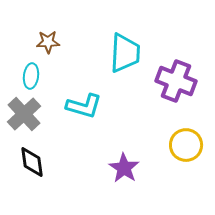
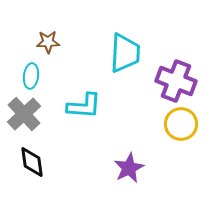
cyan L-shape: rotated 12 degrees counterclockwise
yellow circle: moved 5 px left, 21 px up
purple star: moved 5 px right; rotated 12 degrees clockwise
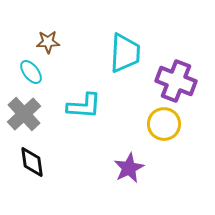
cyan ellipse: moved 4 px up; rotated 45 degrees counterclockwise
yellow circle: moved 17 px left
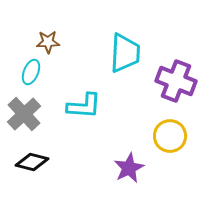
cyan ellipse: rotated 60 degrees clockwise
yellow circle: moved 6 px right, 12 px down
black diamond: rotated 68 degrees counterclockwise
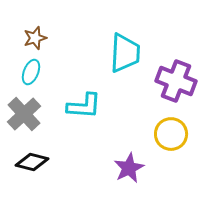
brown star: moved 13 px left, 4 px up; rotated 15 degrees counterclockwise
yellow circle: moved 1 px right, 2 px up
